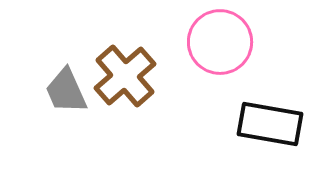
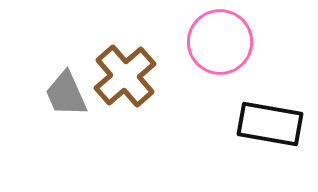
gray trapezoid: moved 3 px down
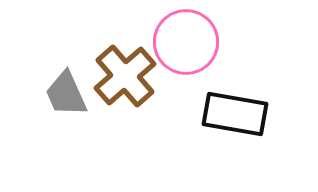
pink circle: moved 34 px left
black rectangle: moved 35 px left, 10 px up
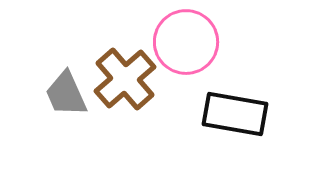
brown cross: moved 3 px down
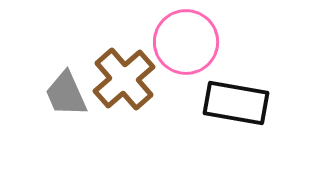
brown cross: moved 1 px left
black rectangle: moved 1 px right, 11 px up
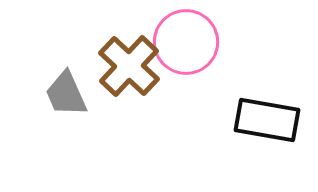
brown cross: moved 5 px right, 13 px up; rotated 6 degrees counterclockwise
black rectangle: moved 31 px right, 17 px down
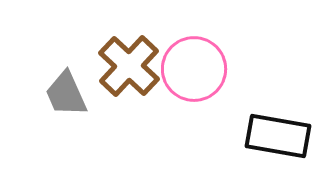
pink circle: moved 8 px right, 27 px down
black rectangle: moved 11 px right, 16 px down
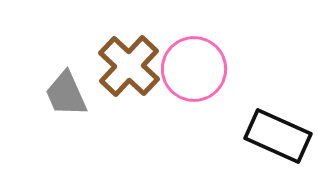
black rectangle: rotated 14 degrees clockwise
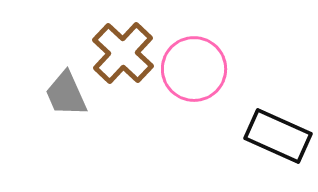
brown cross: moved 6 px left, 13 px up
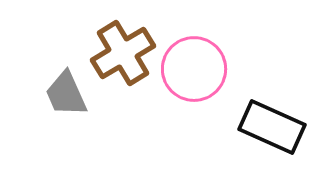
brown cross: rotated 16 degrees clockwise
black rectangle: moved 6 px left, 9 px up
